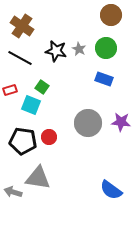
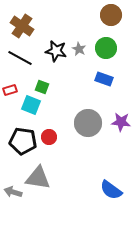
green square: rotated 16 degrees counterclockwise
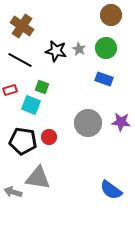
black line: moved 2 px down
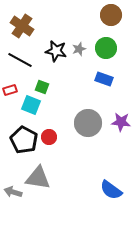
gray star: rotated 24 degrees clockwise
black pentagon: moved 1 px right, 1 px up; rotated 20 degrees clockwise
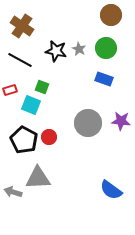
gray star: rotated 24 degrees counterclockwise
purple star: moved 1 px up
gray triangle: rotated 12 degrees counterclockwise
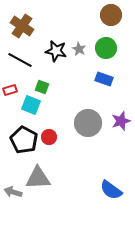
purple star: rotated 24 degrees counterclockwise
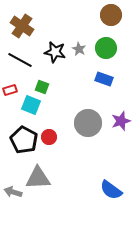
black star: moved 1 px left, 1 px down
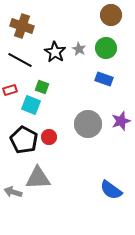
brown cross: rotated 15 degrees counterclockwise
black star: rotated 20 degrees clockwise
gray circle: moved 1 px down
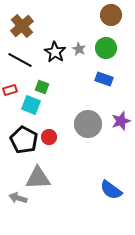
brown cross: rotated 30 degrees clockwise
gray arrow: moved 5 px right, 6 px down
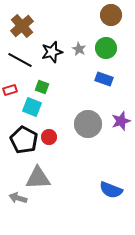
black star: moved 3 px left; rotated 25 degrees clockwise
cyan square: moved 1 px right, 2 px down
blue semicircle: rotated 15 degrees counterclockwise
